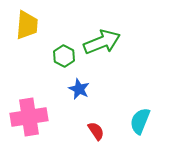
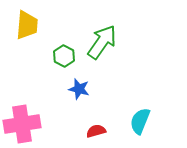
green arrow: rotated 33 degrees counterclockwise
blue star: rotated 10 degrees counterclockwise
pink cross: moved 7 px left, 7 px down
red semicircle: rotated 72 degrees counterclockwise
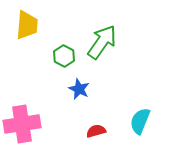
blue star: rotated 10 degrees clockwise
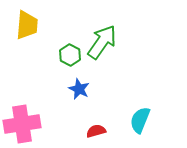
green hexagon: moved 6 px right, 1 px up
cyan semicircle: moved 1 px up
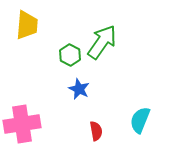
red semicircle: rotated 96 degrees clockwise
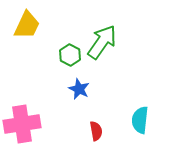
yellow trapezoid: rotated 20 degrees clockwise
cyan semicircle: rotated 16 degrees counterclockwise
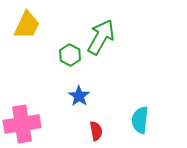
green arrow: moved 1 px left, 5 px up; rotated 6 degrees counterclockwise
blue star: moved 7 px down; rotated 10 degrees clockwise
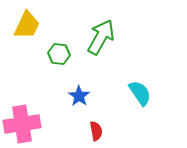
green hexagon: moved 11 px left, 1 px up; rotated 20 degrees counterclockwise
cyan semicircle: moved 27 px up; rotated 140 degrees clockwise
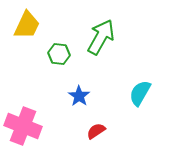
cyan semicircle: rotated 116 degrees counterclockwise
pink cross: moved 1 px right, 2 px down; rotated 30 degrees clockwise
red semicircle: rotated 114 degrees counterclockwise
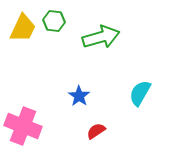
yellow trapezoid: moved 4 px left, 3 px down
green arrow: rotated 45 degrees clockwise
green hexagon: moved 5 px left, 33 px up
